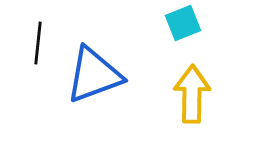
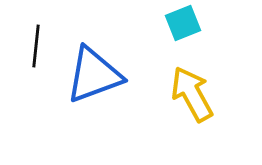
black line: moved 2 px left, 3 px down
yellow arrow: rotated 30 degrees counterclockwise
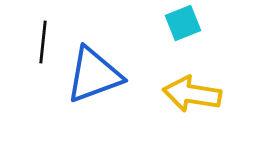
black line: moved 7 px right, 4 px up
yellow arrow: rotated 52 degrees counterclockwise
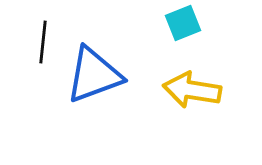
yellow arrow: moved 4 px up
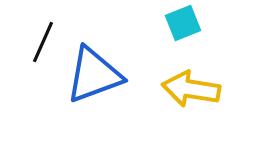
black line: rotated 18 degrees clockwise
yellow arrow: moved 1 px left, 1 px up
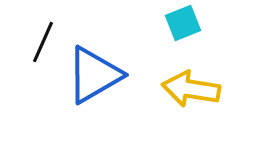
blue triangle: rotated 10 degrees counterclockwise
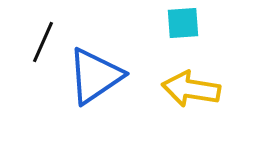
cyan square: rotated 18 degrees clockwise
blue triangle: moved 1 px right, 1 px down; rotated 4 degrees counterclockwise
